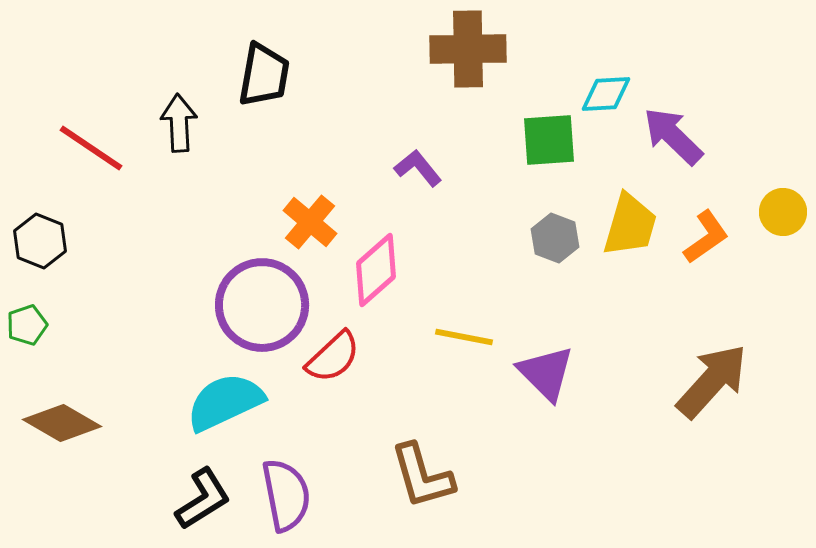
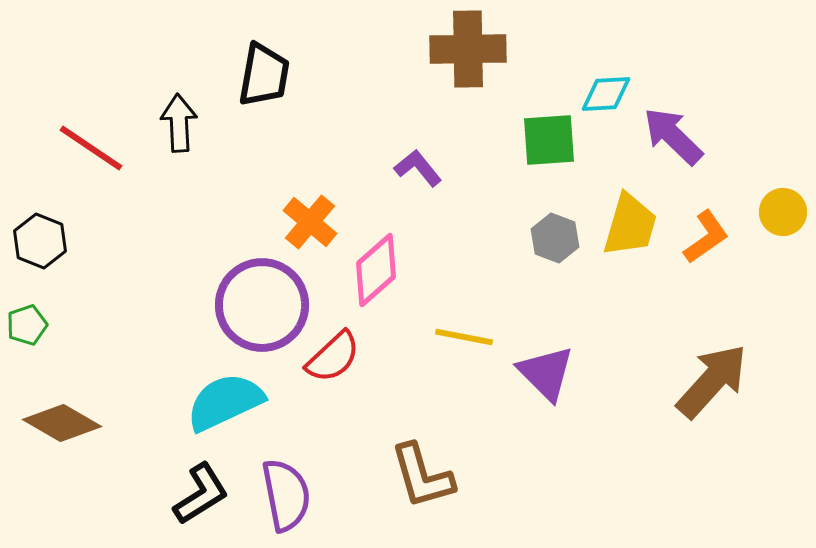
black L-shape: moved 2 px left, 5 px up
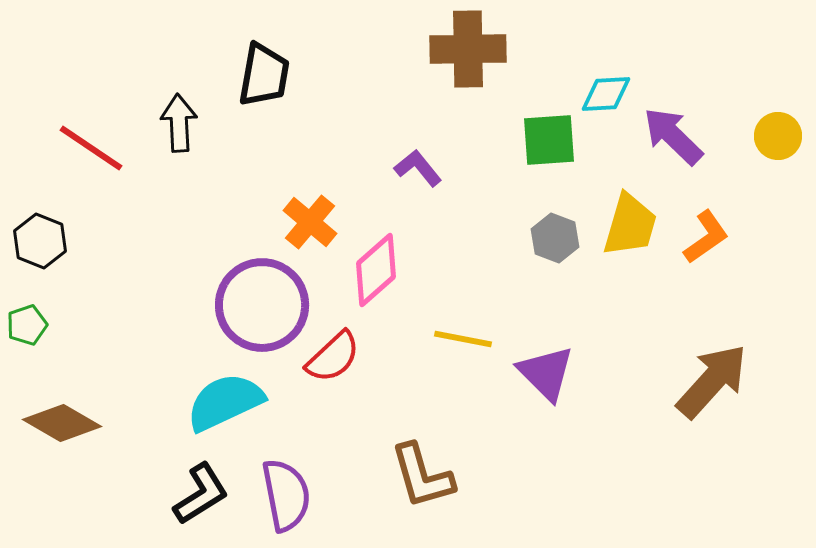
yellow circle: moved 5 px left, 76 px up
yellow line: moved 1 px left, 2 px down
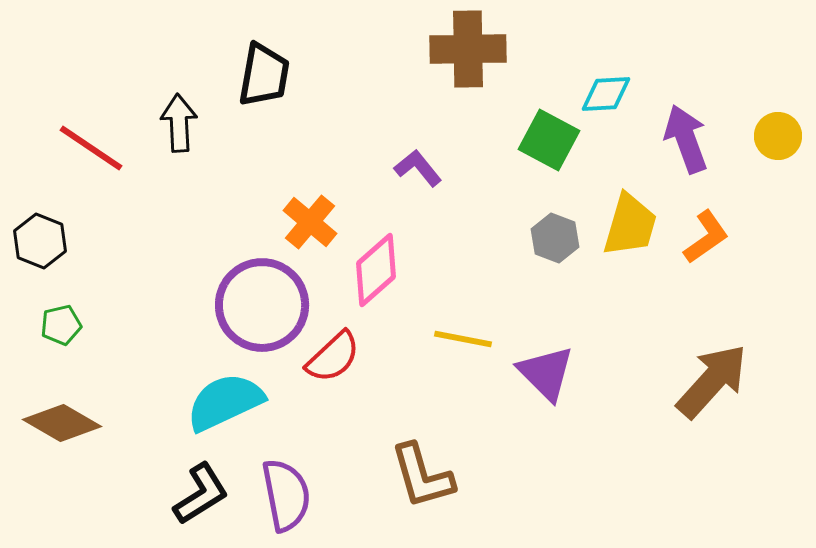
purple arrow: moved 13 px right, 3 px down; rotated 26 degrees clockwise
green square: rotated 32 degrees clockwise
green pentagon: moved 34 px right; rotated 6 degrees clockwise
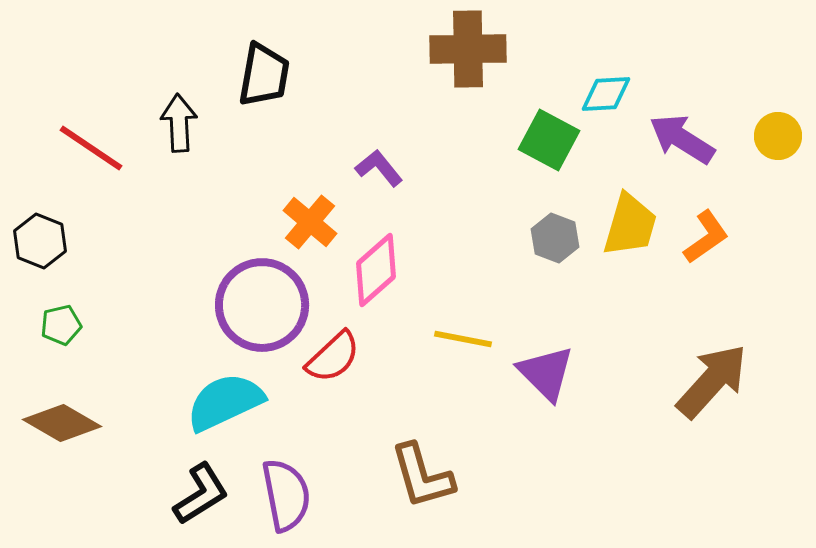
purple arrow: moved 4 px left; rotated 38 degrees counterclockwise
purple L-shape: moved 39 px left
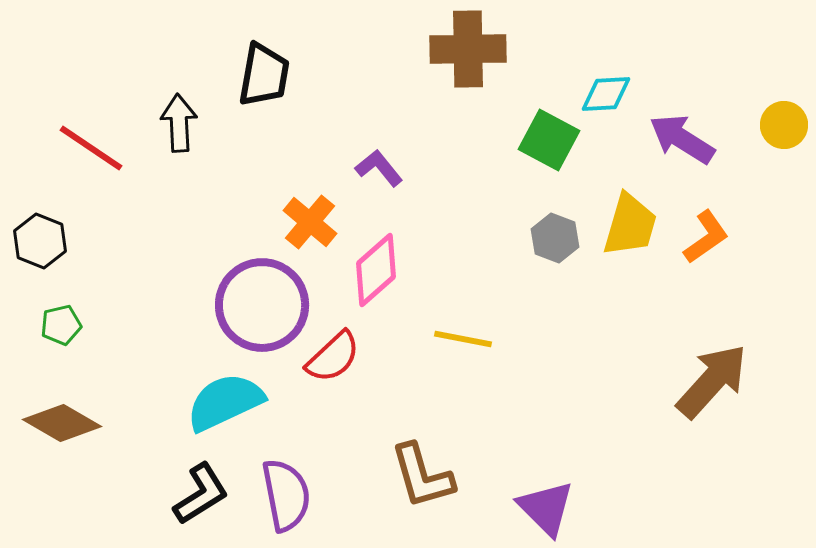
yellow circle: moved 6 px right, 11 px up
purple triangle: moved 135 px down
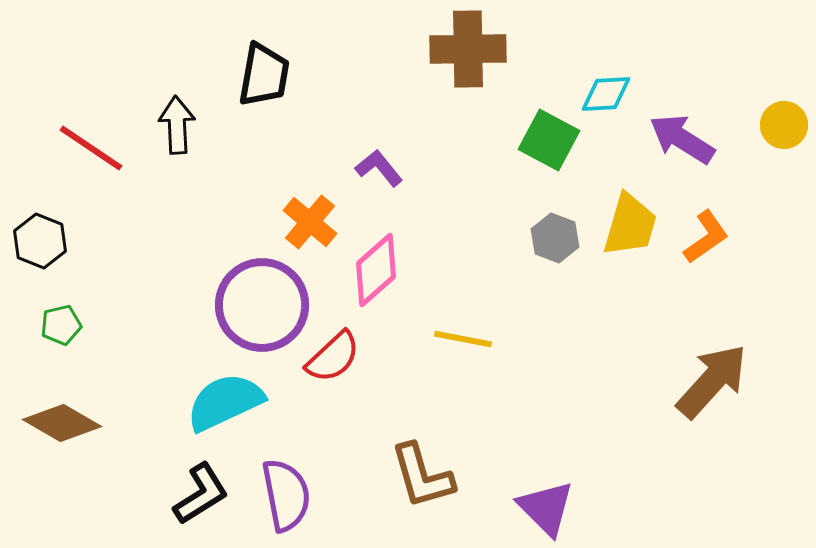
black arrow: moved 2 px left, 2 px down
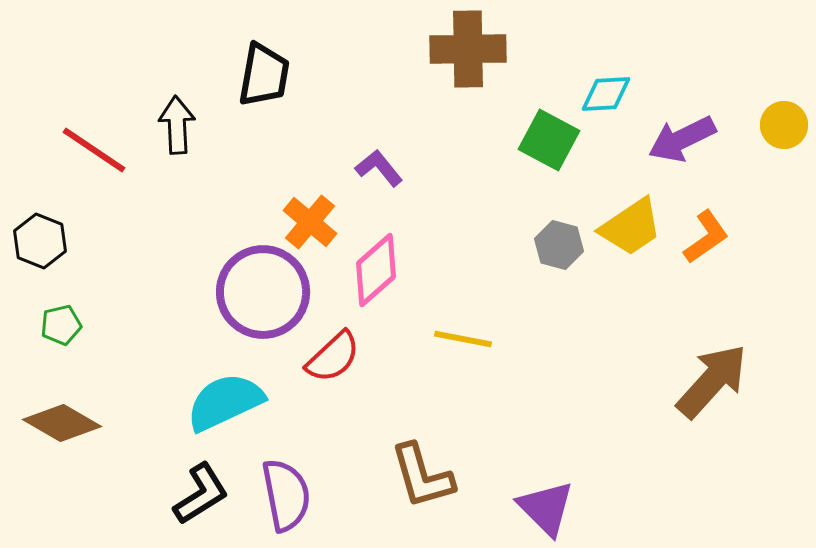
purple arrow: rotated 58 degrees counterclockwise
red line: moved 3 px right, 2 px down
yellow trapezoid: moved 1 px right, 2 px down; rotated 40 degrees clockwise
gray hexagon: moved 4 px right, 7 px down; rotated 6 degrees counterclockwise
purple circle: moved 1 px right, 13 px up
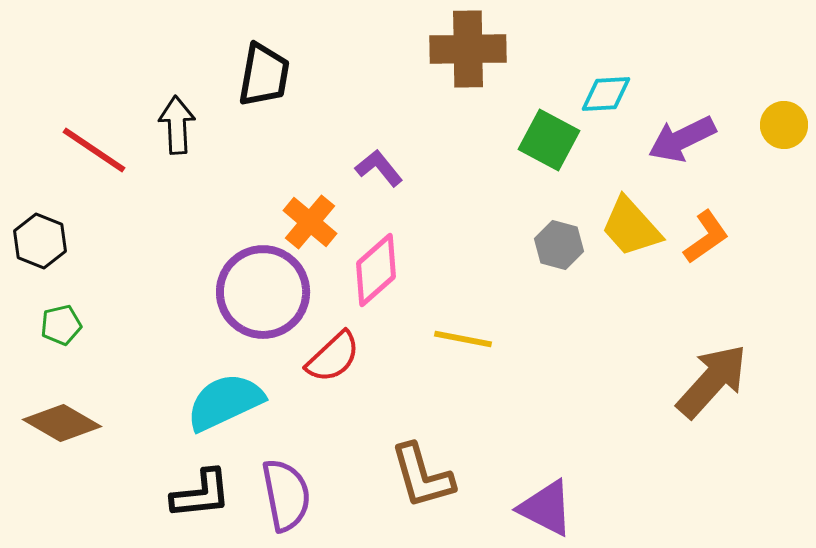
yellow trapezoid: rotated 82 degrees clockwise
black L-shape: rotated 26 degrees clockwise
purple triangle: rotated 18 degrees counterclockwise
